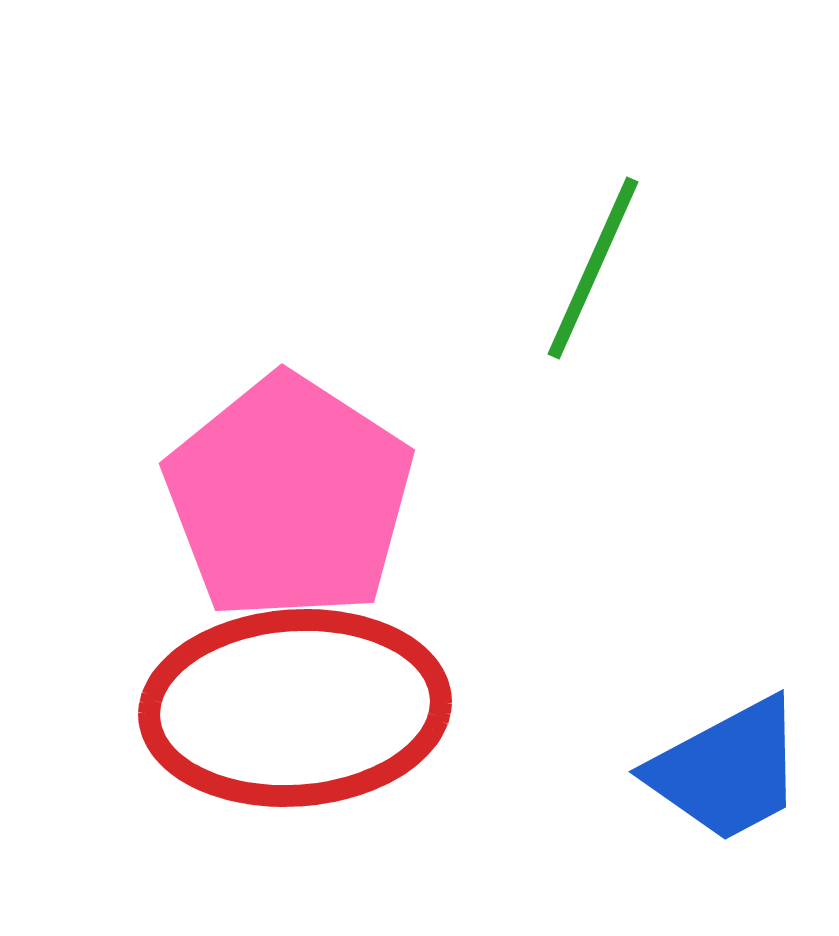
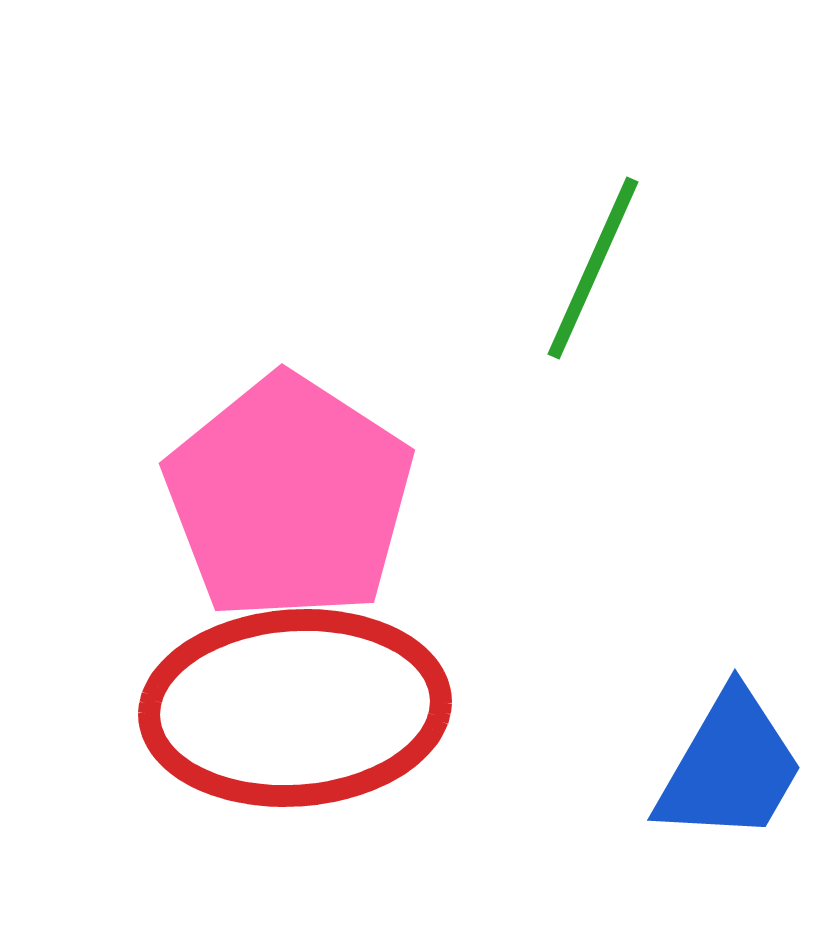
blue trapezoid: moved 3 px right, 3 px up; rotated 32 degrees counterclockwise
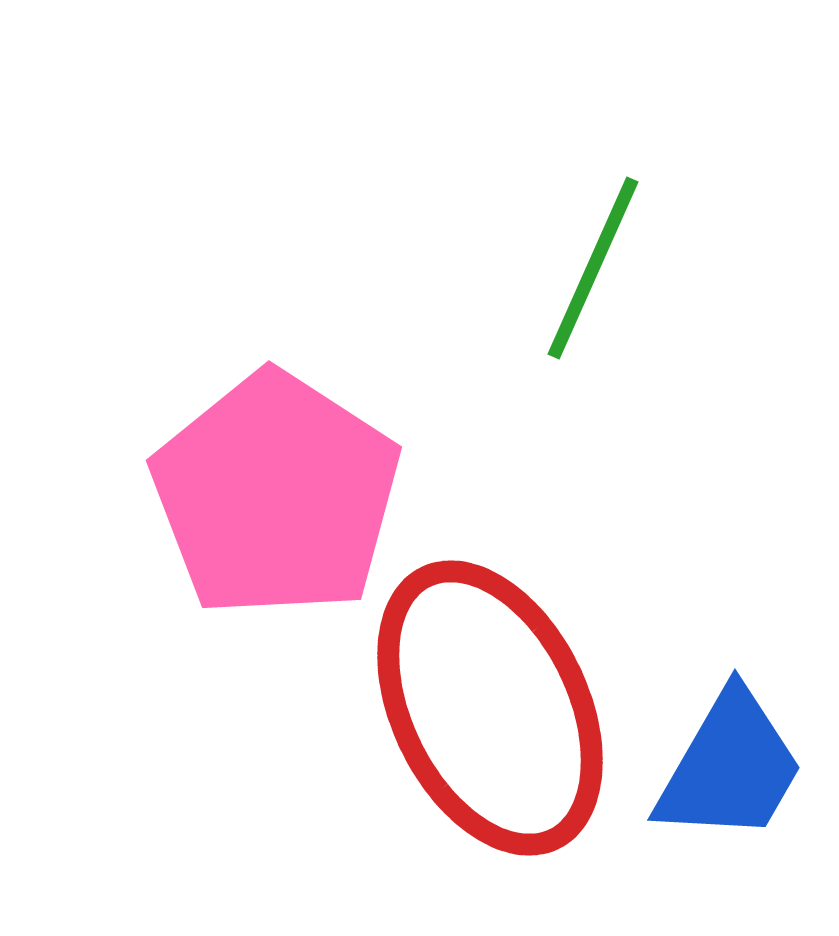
pink pentagon: moved 13 px left, 3 px up
red ellipse: moved 195 px right; rotated 68 degrees clockwise
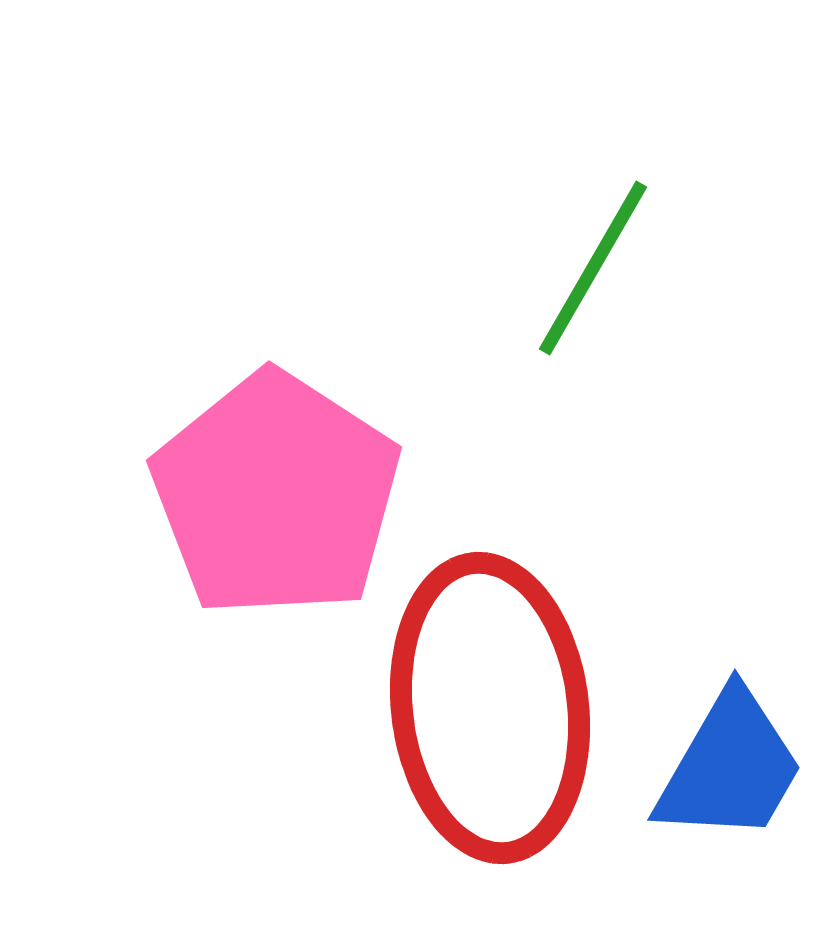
green line: rotated 6 degrees clockwise
red ellipse: rotated 19 degrees clockwise
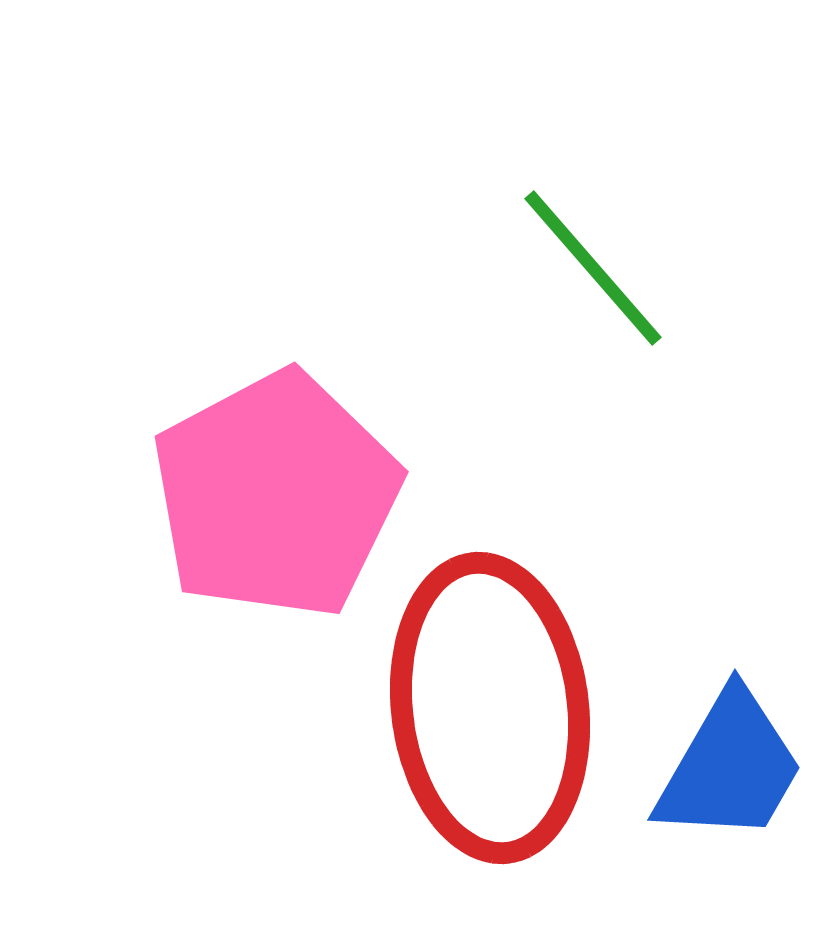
green line: rotated 71 degrees counterclockwise
pink pentagon: rotated 11 degrees clockwise
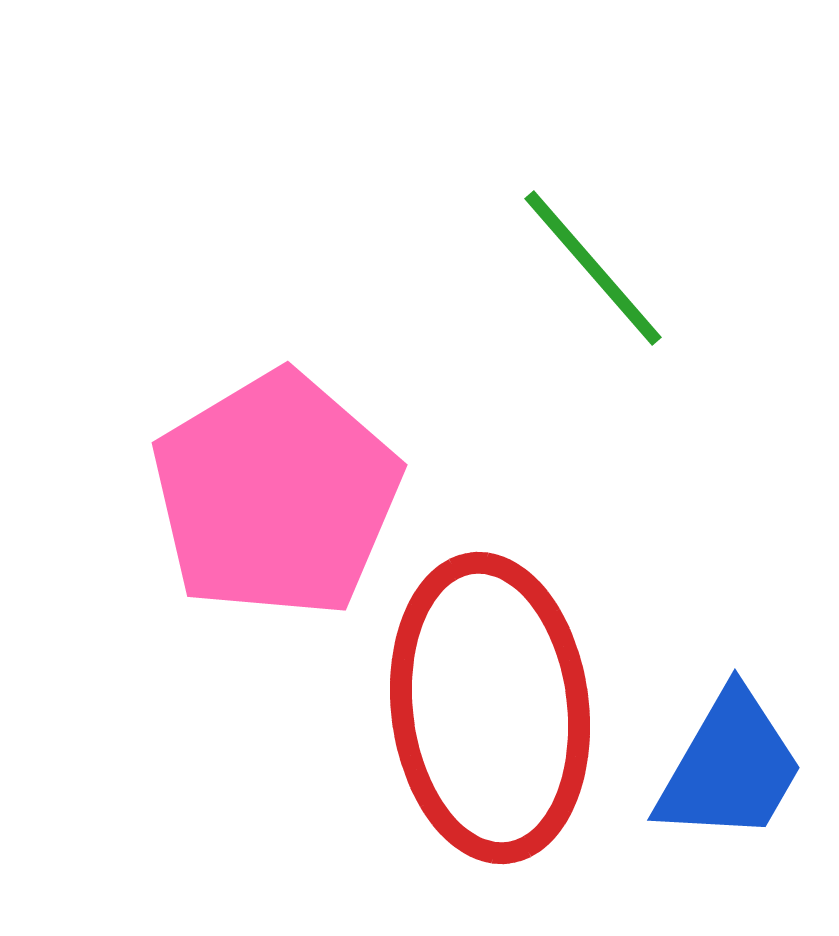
pink pentagon: rotated 3 degrees counterclockwise
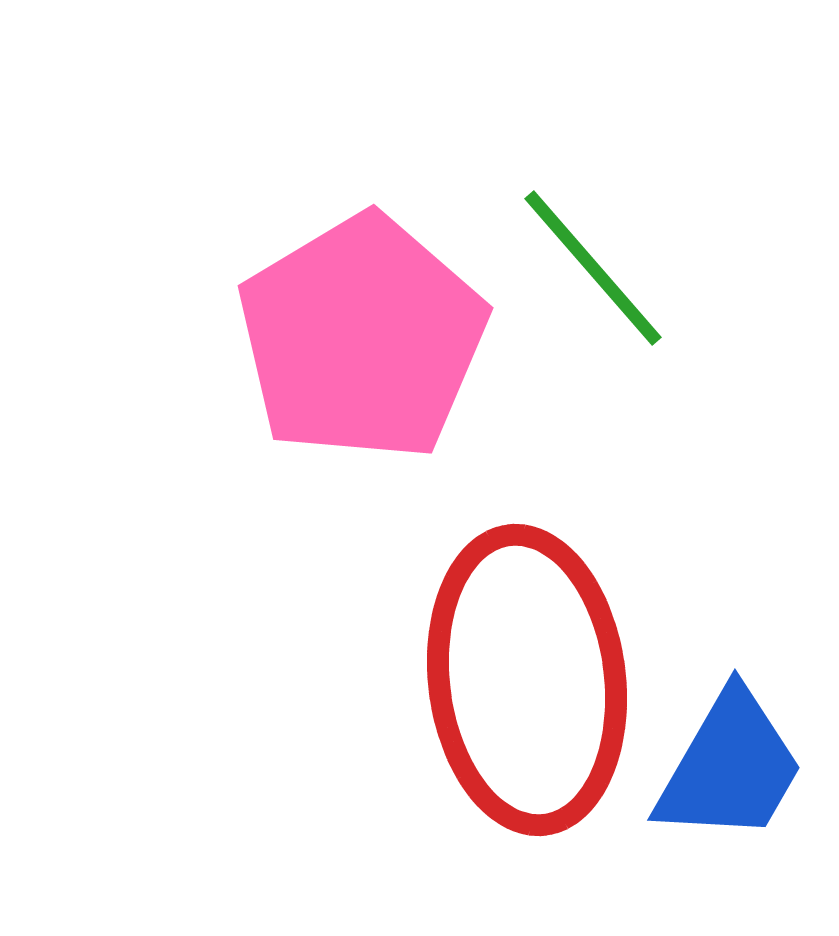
pink pentagon: moved 86 px right, 157 px up
red ellipse: moved 37 px right, 28 px up
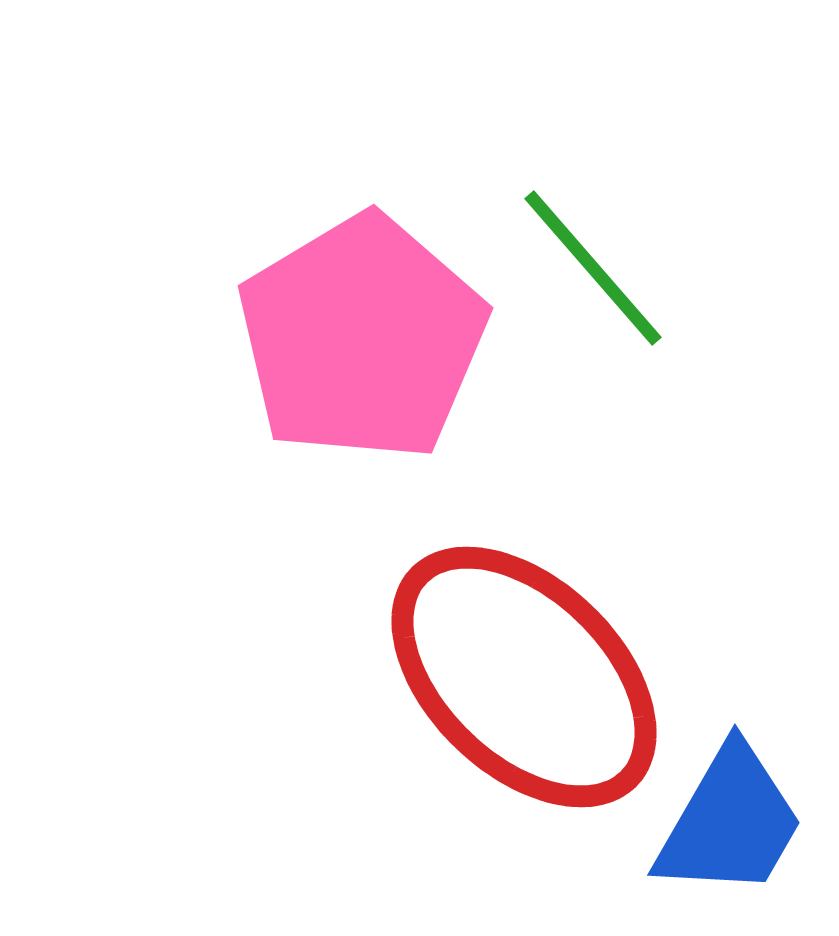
red ellipse: moved 3 px left, 3 px up; rotated 39 degrees counterclockwise
blue trapezoid: moved 55 px down
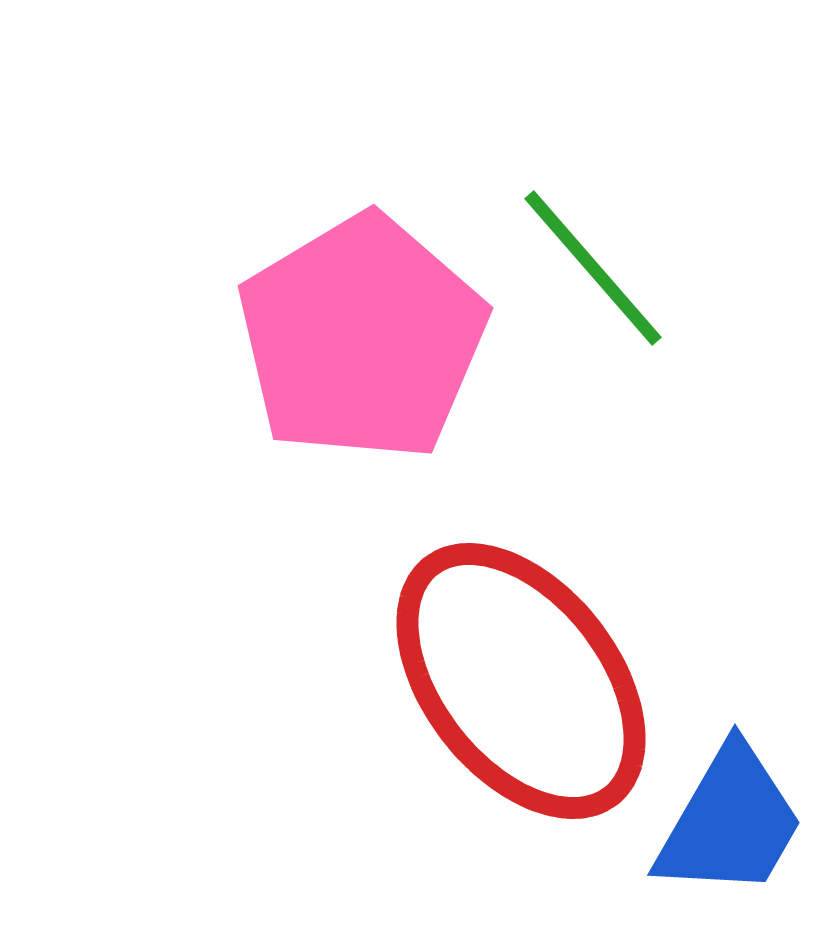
red ellipse: moved 3 px left, 4 px down; rotated 8 degrees clockwise
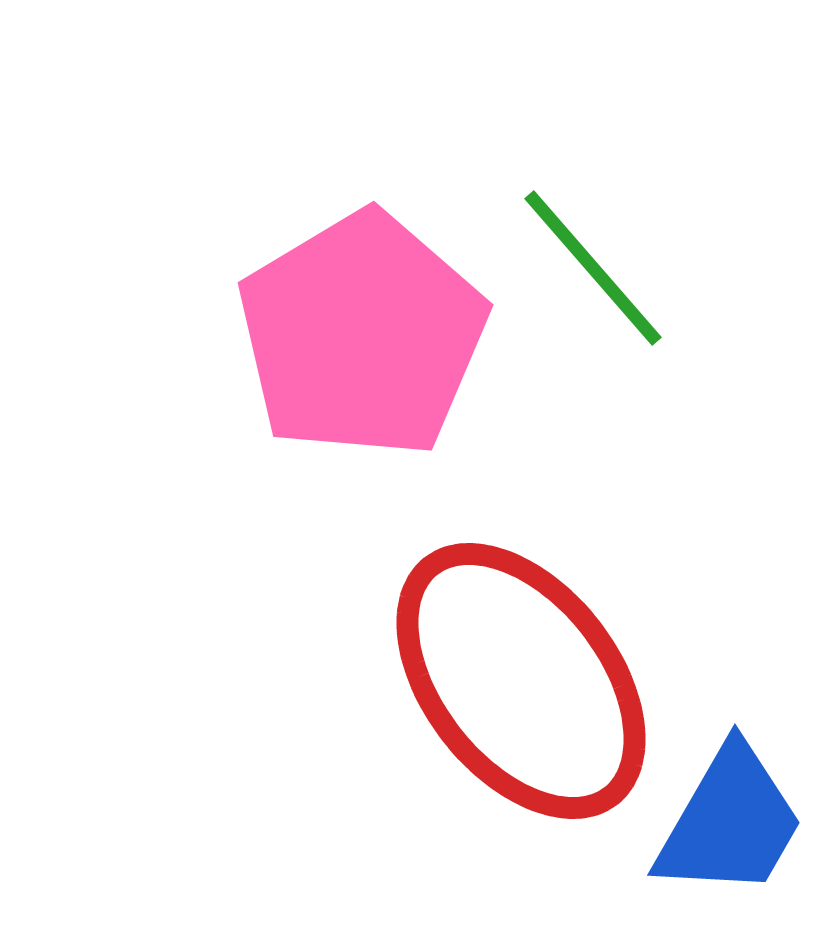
pink pentagon: moved 3 px up
